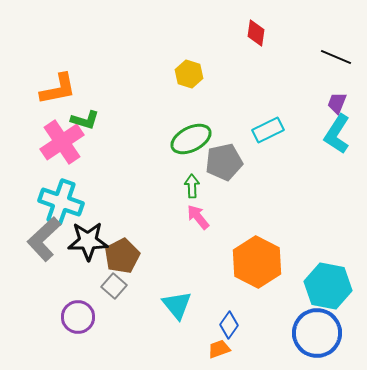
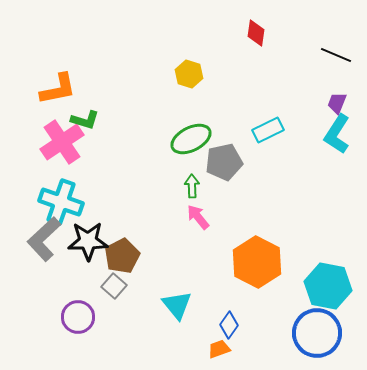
black line: moved 2 px up
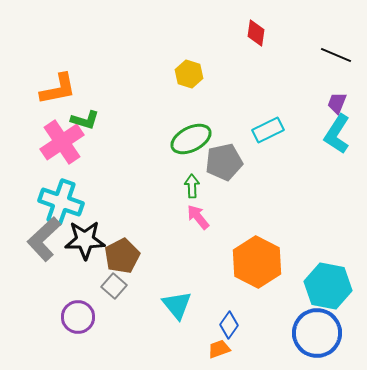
black star: moved 3 px left, 1 px up
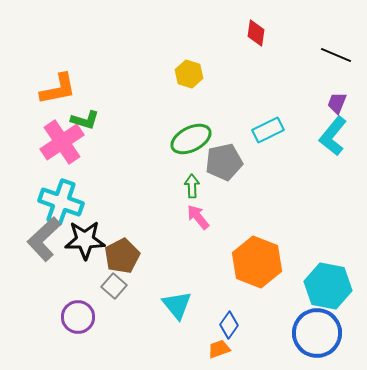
cyan L-shape: moved 4 px left, 2 px down; rotated 6 degrees clockwise
orange hexagon: rotated 6 degrees counterclockwise
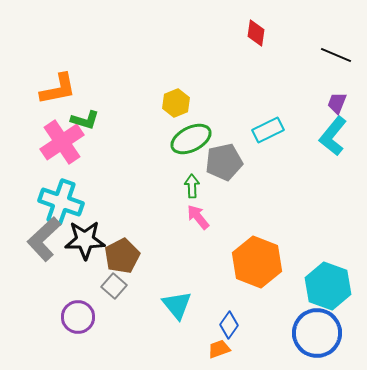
yellow hexagon: moved 13 px left, 29 px down; rotated 20 degrees clockwise
cyan hexagon: rotated 9 degrees clockwise
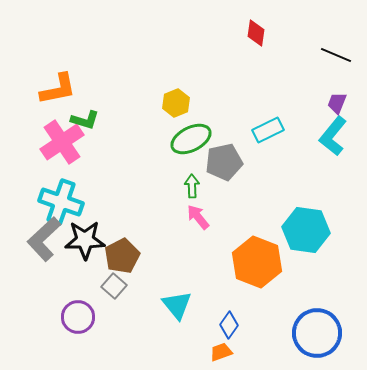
cyan hexagon: moved 22 px left, 56 px up; rotated 12 degrees counterclockwise
orange trapezoid: moved 2 px right, 3 px down
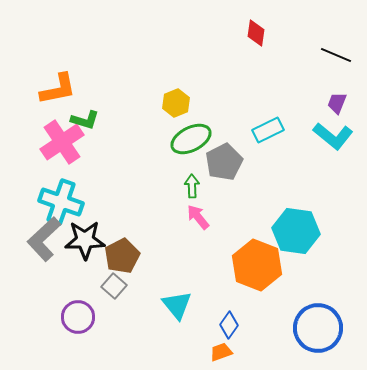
cyan L-shape: rotated 90 degrees counterclockwise
gray pentagon: rotated 15 degrees counterclockwise
cyan hexagon: moved 10 px left, 1 px down
orange hexagon: moved 3 px down
blue circle: moved 1 px right, 5 px up
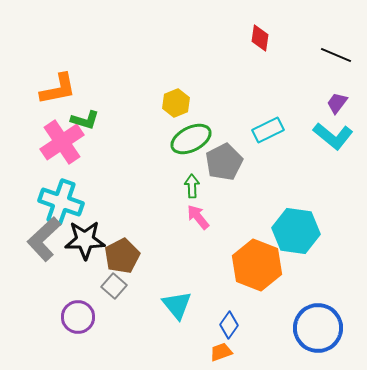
red diamond: moved 4 px right, 5 px down
purple trapezoid: rotated 15 degrees clockwise
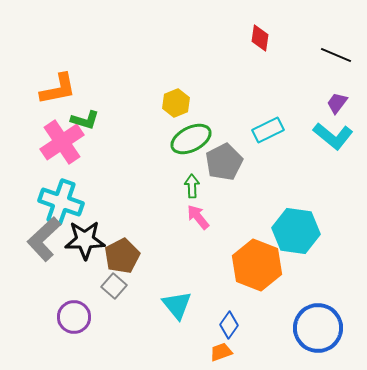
purple circle: moved 4 px left
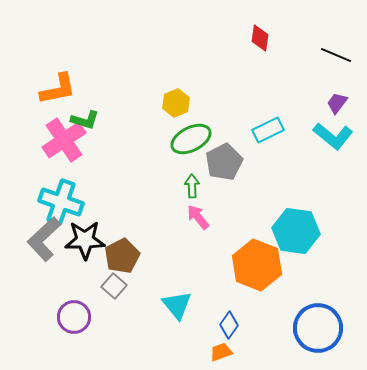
pink cross: moved 2 px right, 2 px up
